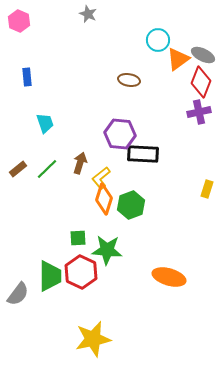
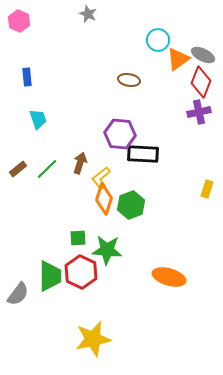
cyan trapezoid: moved 7 px left, 4 px up
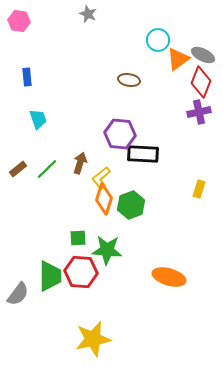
pink hexagon: rotated 15 degrees counterclockwise
yellow rectangle: moved 8 px left
red hexagon: rotated 20 degrees counterclockwise
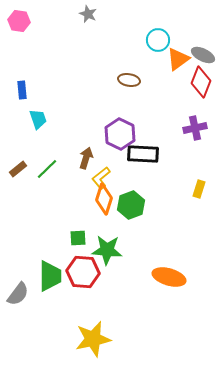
blue rectangle: moved 5 px left, 13 px down
purple cross: moved 4 px left, 16 px down
purple hexagon: rotated 20 degrees clockwise
brown arrow: moved 6 px right, 5 px up
red hexagon: moved 2 px right
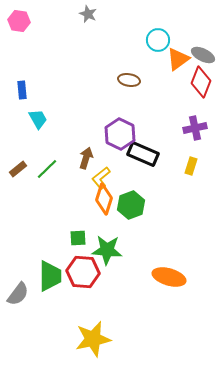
cyan trapezoid: rotated 10 degrees counterclockwise
black rectangle: rotated 20 degrees clockwise
yellow rectangle: moved 8 px left, 23 px up
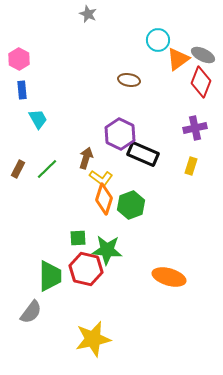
pink hexagon: moved 38 px down; rotated 20 degrees clockwise
brown rectangle: rotated 24 degrees counterclockwise
yellow L-shape: rotated 105 degrees counterclockwise
red hexagon: moved 3 px right, 3 px up; rotated 8 degrees clockwise
gray semicircle: moved 13 px right, 18 px down
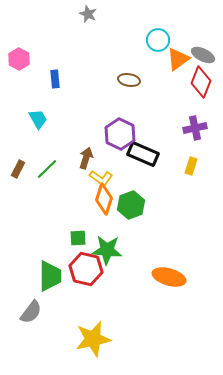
blue rectangle: moved 33 px right, 11 px up
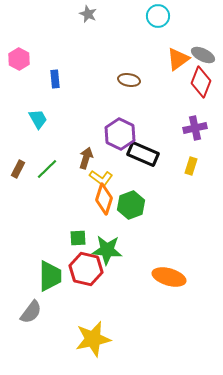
cyan circle: moved 24 px up
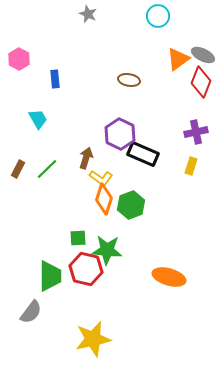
purple cross: moved 1 px right, 4 px down
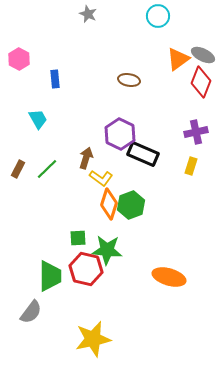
orange diamond: moved 5 px right, 5 px down
